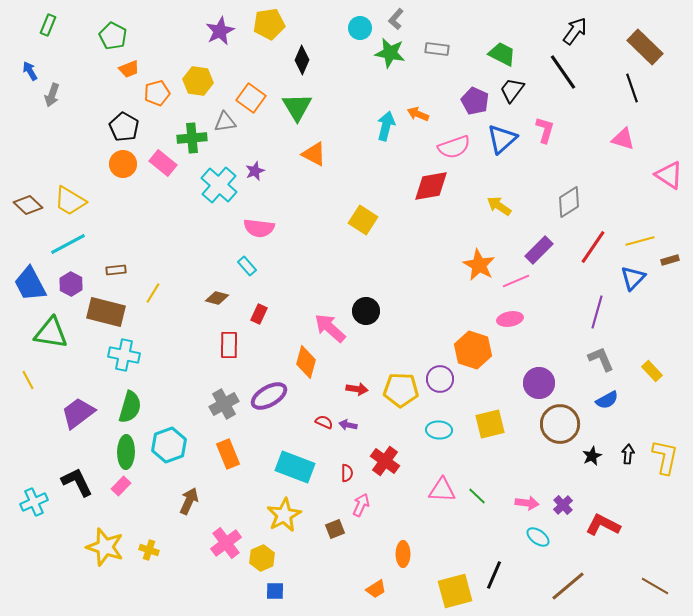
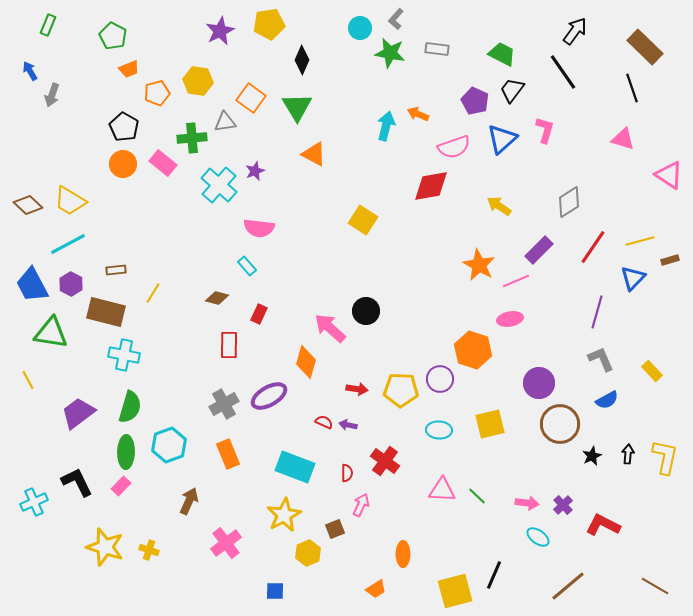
blue trapezoid at (30, 284): moved 2 px right, 1 px down
yellow hexagon at (262, 558): moved 46 px right, 5 px up
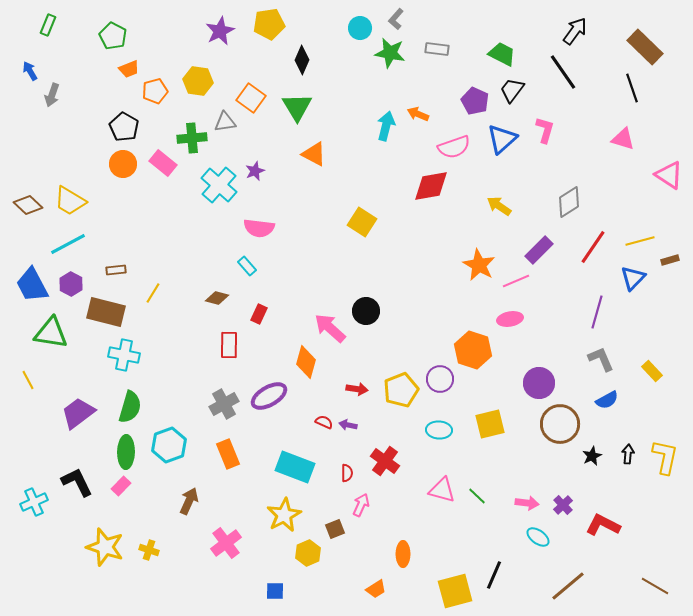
orange pentagon at (157, 93): moved 2 px left, 2 px up
yellow square at (363, 220): moved 1 px left, 2 px down
yellow pentagon at (401, 390): rotated 24 degrees counterclockwise
pink triangle at (442, 490): rotated 12 degrees clockwise
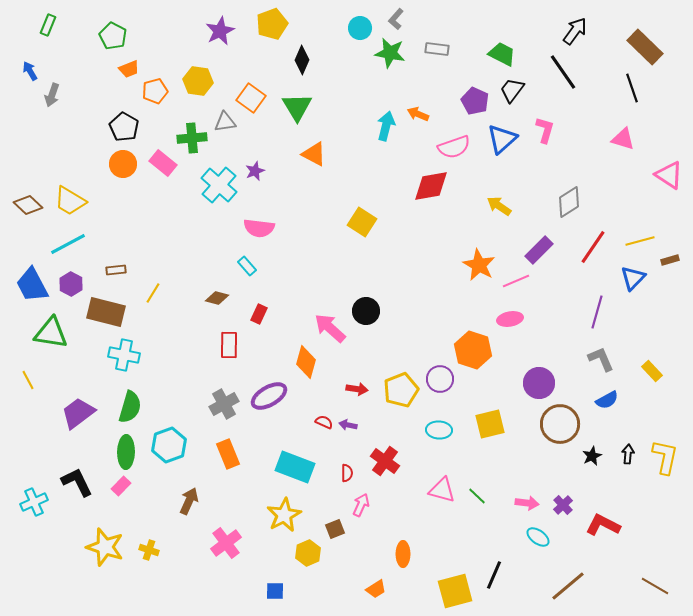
yellow pentagon at (269, 24): moved 3 px right; rotated 12 degrees counterclockwise
